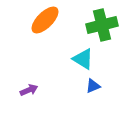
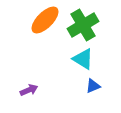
green cross: moved 19 px left; rotated 16 degrees counterclockwise
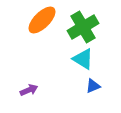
orange ellipse: moved 3 px left
green cross: moved 2 px down
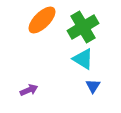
blue triangle: rotated 35 degrees counterclockwise
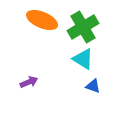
orange ellipse: rotated 68 degrees clockwise
blue triangle: rotated 42 degrees counterclockwise
purple arrow: moved 8 px up
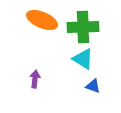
green cross: rotated 28 degrees clockwise
purple arrow: moved 6 px right, 3 px up; rotated 60 degrees counterclockwise
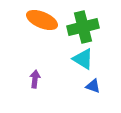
green cross: rotated 12 degrees counterclockwise
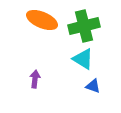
green cross: moved 1 px right, 1 px up
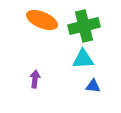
cyan triangle: rotated 35 degrees counterclockwise
blue triangle: rotated 14 degrees counterclockwise
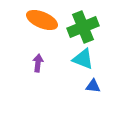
green cross: moved 1 px left, 1 px down; rotated 8 degrees counterclockwise
cyan triangle: rotated 25 degrees clockwise
purple arrow: moved 3 px right, 16 px up
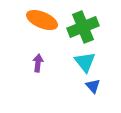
cyan triangle: moved 2 px right, 3 px down; rotated 30 degrees clockwise
blue triangle: rotated 42 degrees clockwise
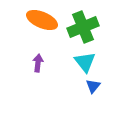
blue triangle: rotated 21 degrees clockwise
